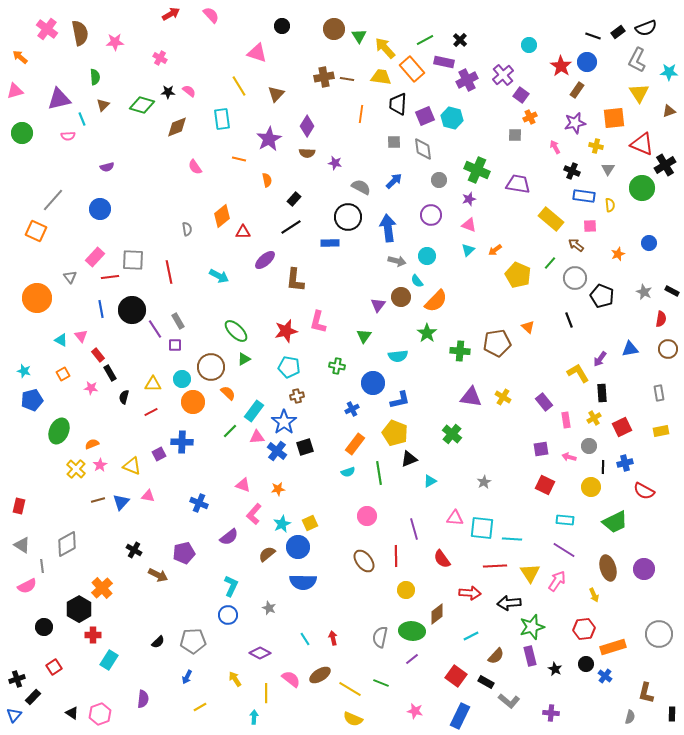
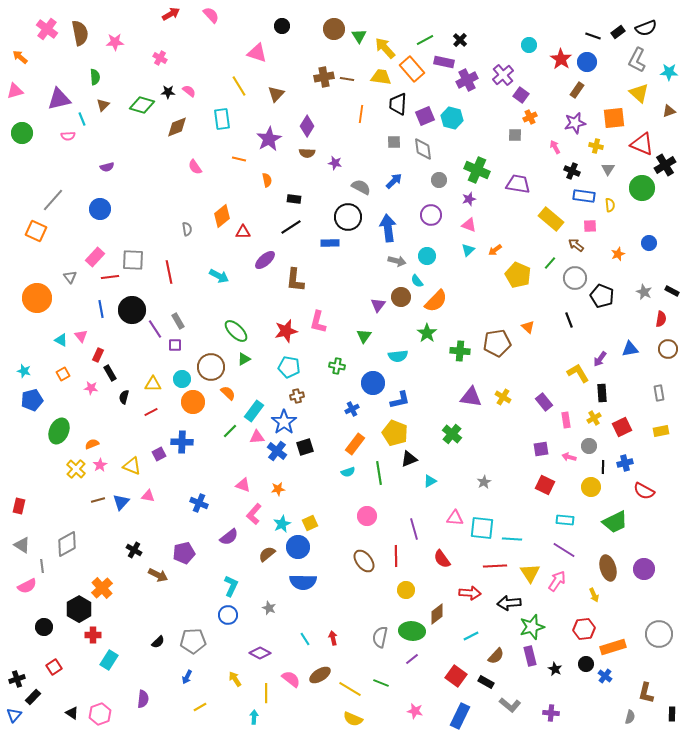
red star at (561, 66): moved 7 px up
yellow triangle at (639, 93): rotated 15 degrees counterclockwise
black rectangle at (294, 199): rotated 56 degrees clockwise
red rectangle at (98, 355): rotated 64 degrees clockwise
gray L-shape at (509, 701): moved 1 px right, 4 px down
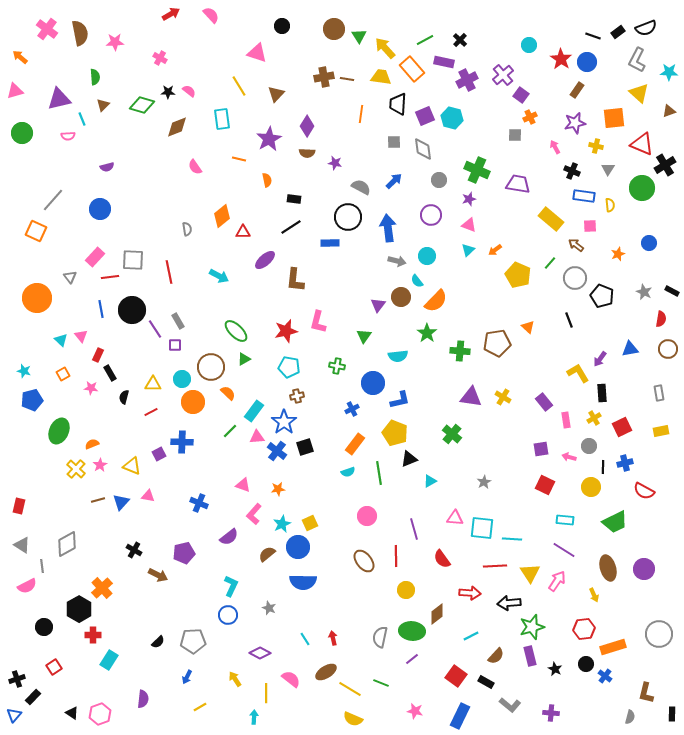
cyan triangle at (61, 340): rotated 16 degrees clockwise
brown ellipse at (320, 675): moved 6 px right, 3 px up
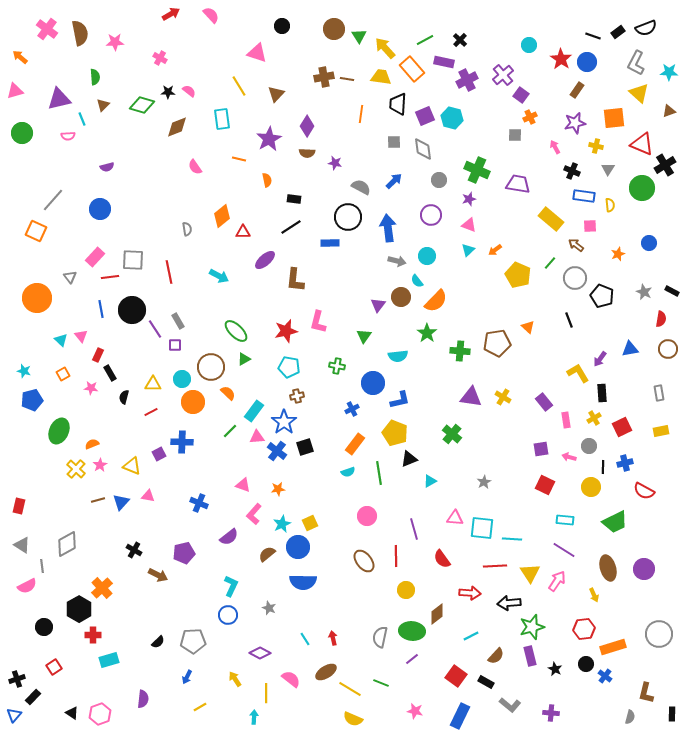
gray L-shape at (637, 60): moved 1 px left, 3 px down
cyan rectangle at (109, 660): rotated 42 degrees clockwise
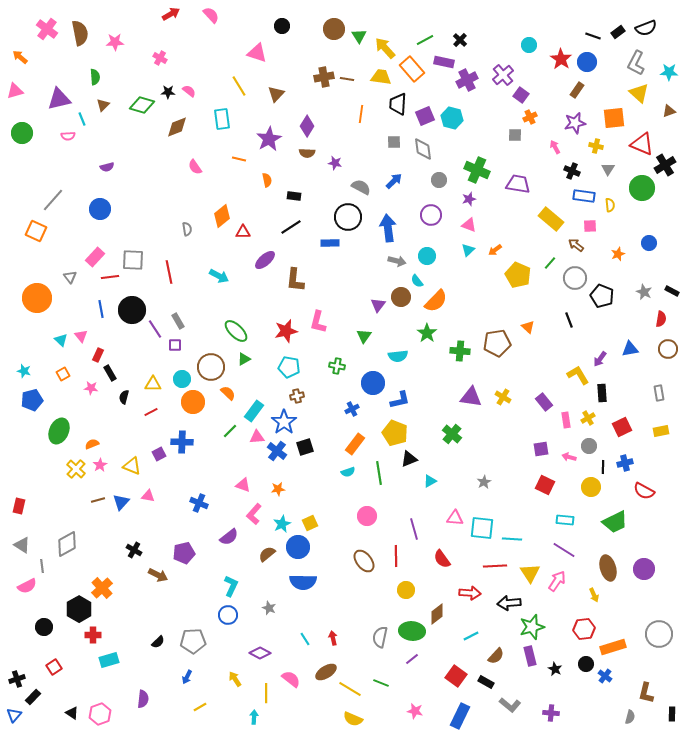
black rectangle at (294, 199): moved 3 px up
yellow L-shape at (578, 373): moved 2 px down
yellow cross at (594, 418): moved 6 px left
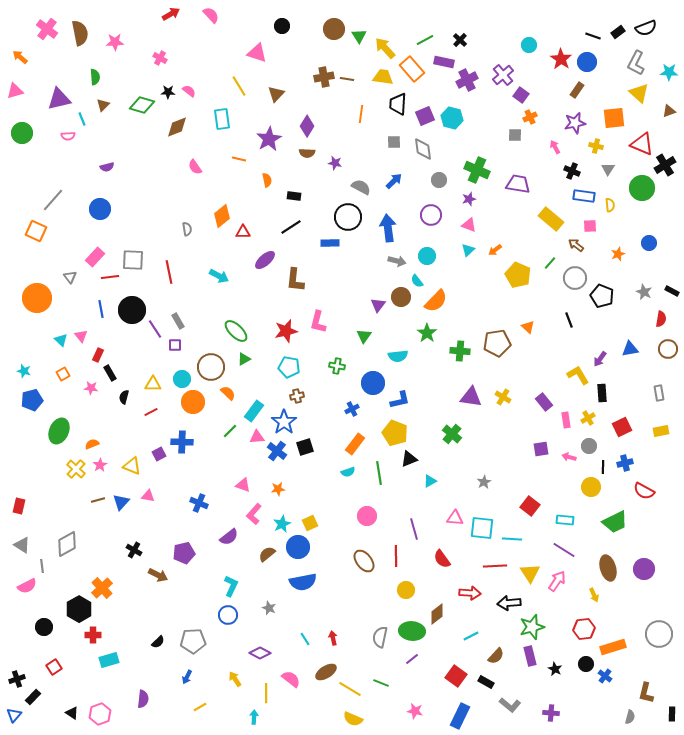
yellow trapezoid at (381, 77): moved 2 px right
red square at (545, 485): moved 15 px left, 21 px down; rotated 12 degrees clockwise
blue semicircle at (303, 582): rotated 12 degrees counterclockwise
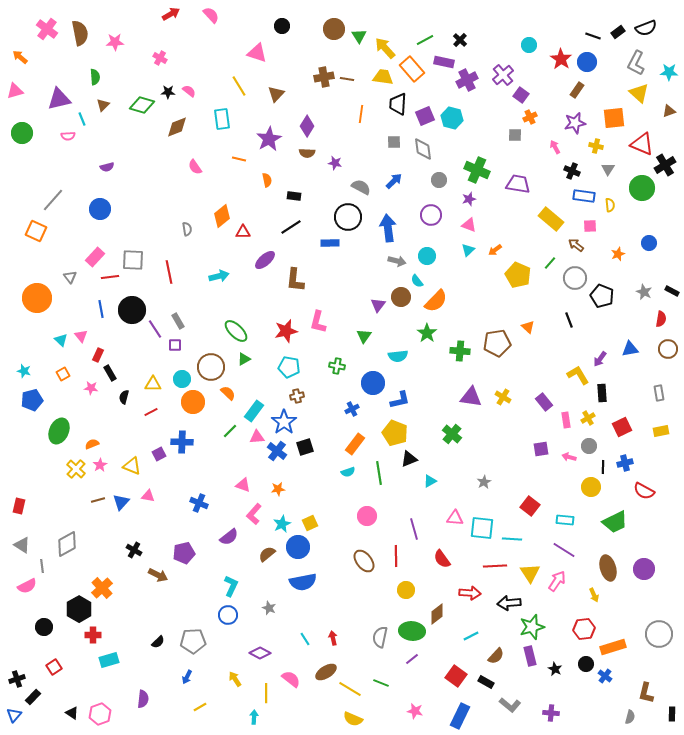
cyan arrow at (219, 276): rotated 42 degrees counterclockwise
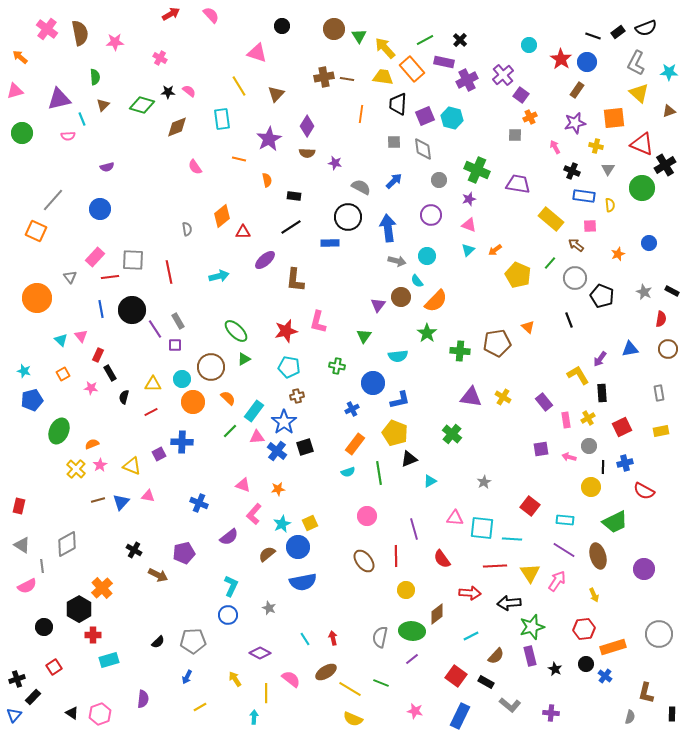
orange semicircle at (228, 393): moved 5 px down
brown ellipse at (608, 568): moved 10 px left, 12 px up
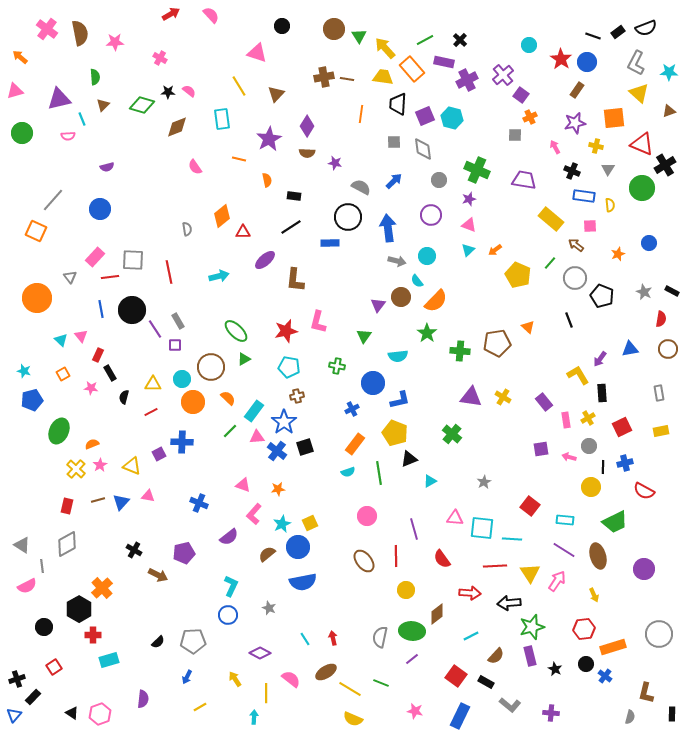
purple trapezoid at (518, 184): moved 6 px right, 4 px up
red rectangle at (19, 506): moved 48 px right
